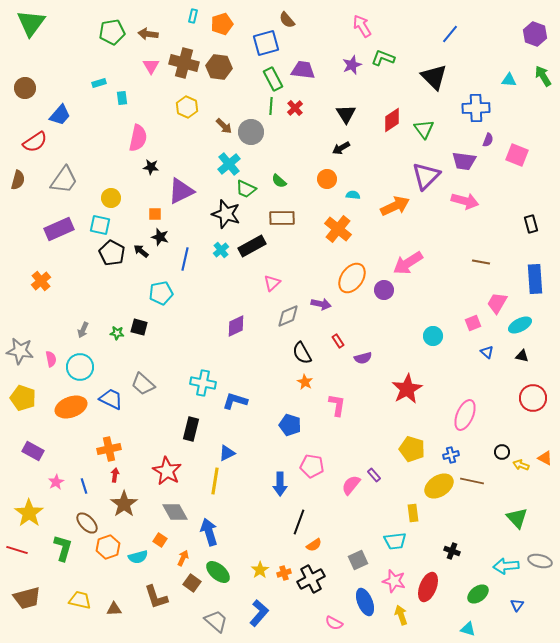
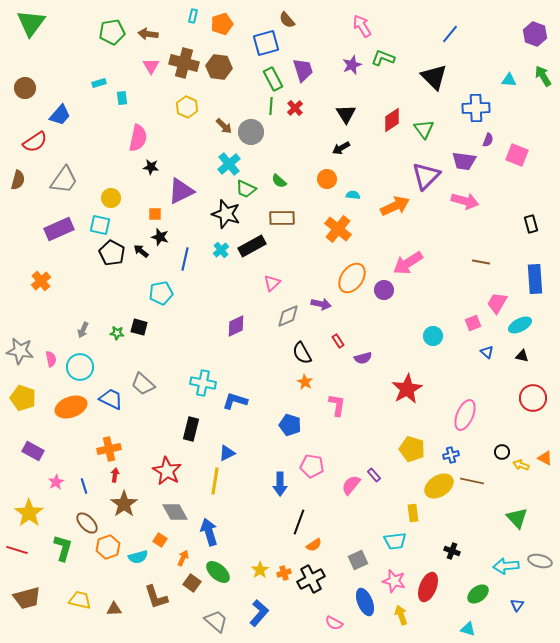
purple trapezoid at (303, 70): rotated 65 degrees clockwise
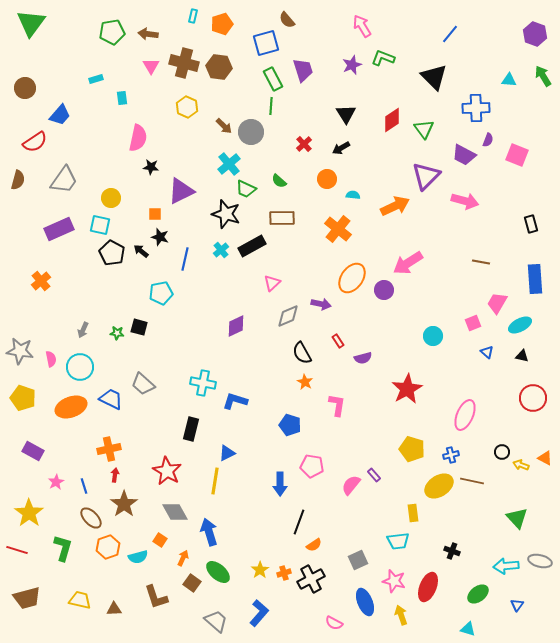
cyan rectangle at (99, 83): moved 3 px left, 4 px up
red cross at (295, 108): moved 9 px right, 36 px down
purple trapezoid at (464, 161): moved 6 px up; rotated 20 degrees clockwise
brown ellipse at (87, 523): moved 4 px right, 5 px up
cyan trapezoid at (395, 541): moved 3 px right
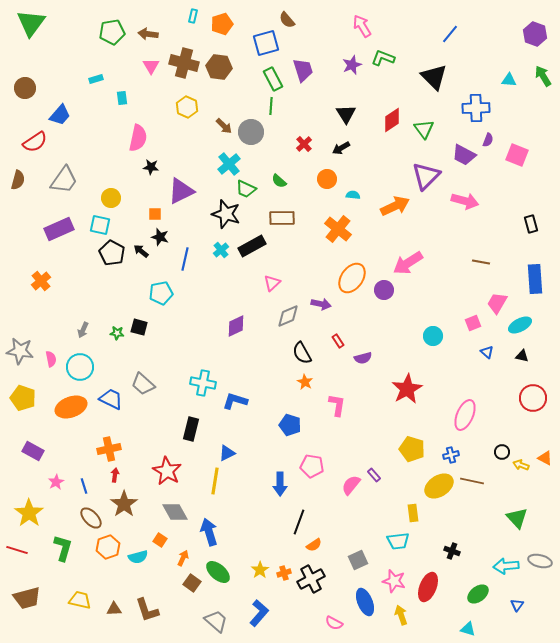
brown L-shape at (156, 597): moved 9 px left, 13 px down
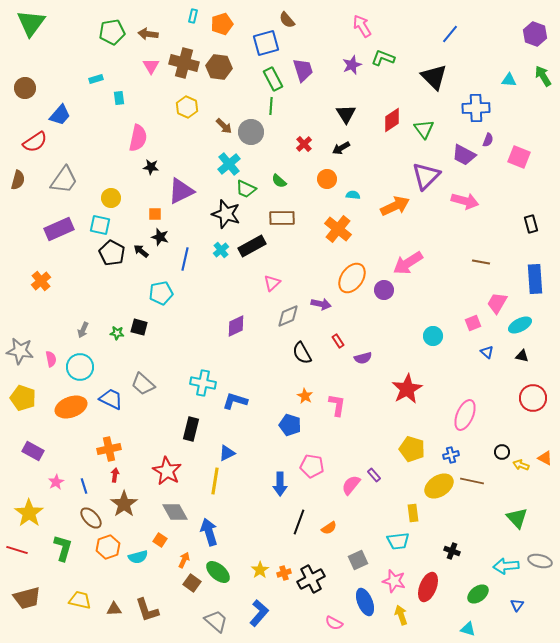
cyan rectangle at (122, 98): moved 3 px left
pink square at (517, 155): moved 2 px right, 2 px down
orange star at (305, 382): moved 14 px down
orange semicircle at (314, 545): moved 15 px right, 17 px up
orange arrow at (183, 558): moved 1 px right, 2 px down
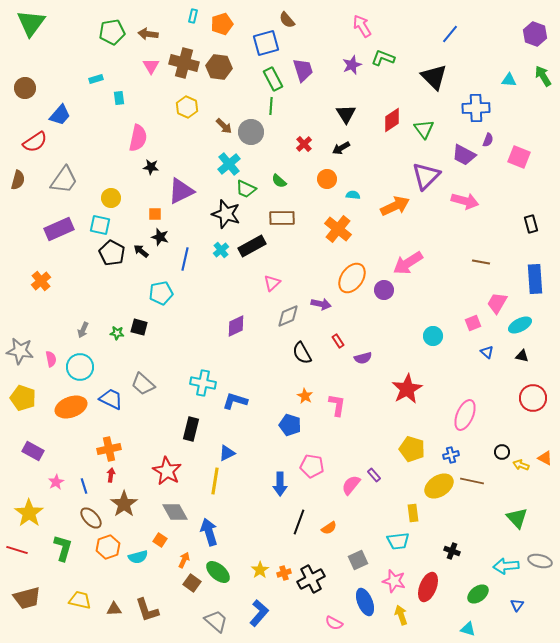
red arrow at (115, 475): moved 4 px left
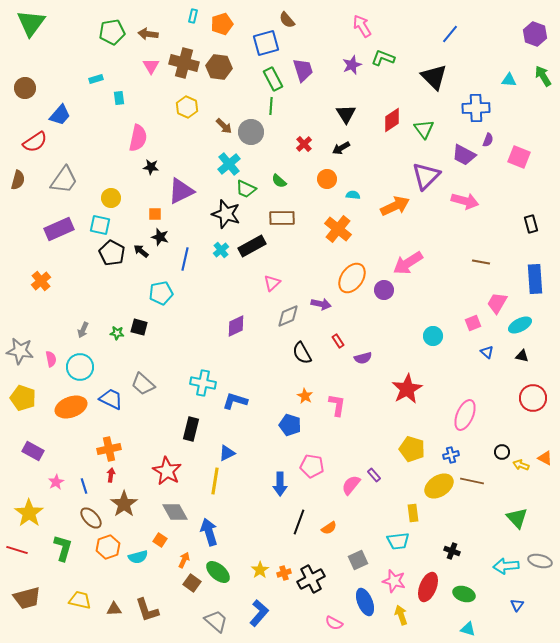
green ellipse at (478, 594): moved 14 px left; rotated 55 degrees clockwise
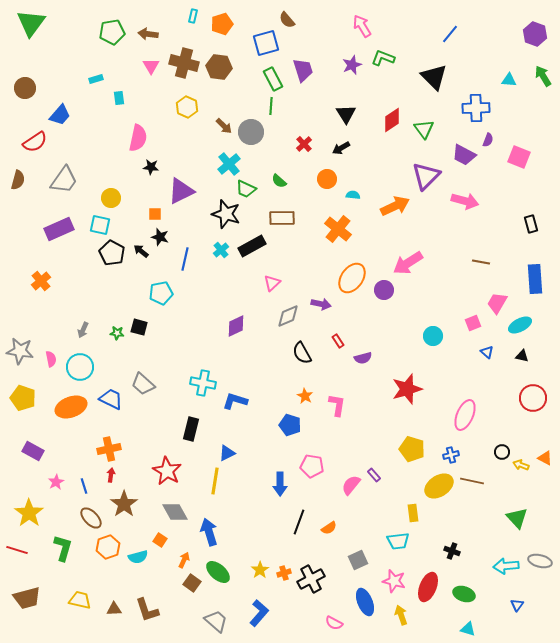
red star at (407, 389): rotated 12 degrees clockwise
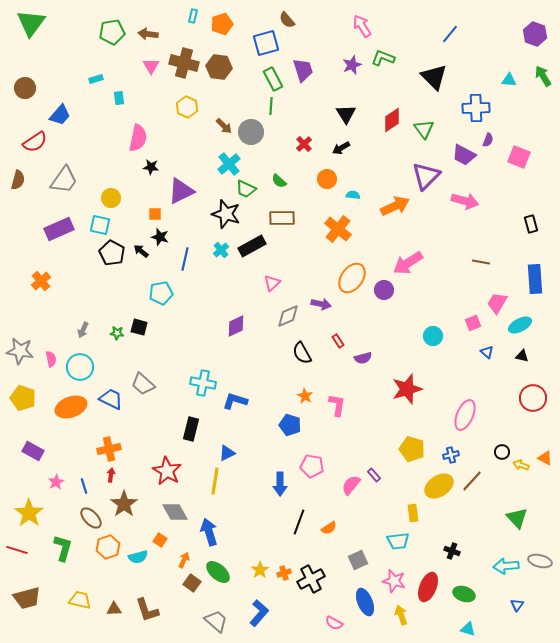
brown line at (472, 481): rotated 60 degrees counterclockwise
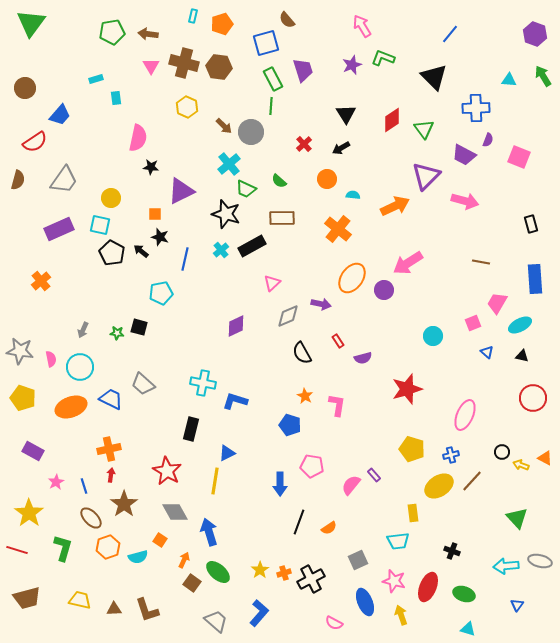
cyan rectangle at (119, 98): moved 3 px left
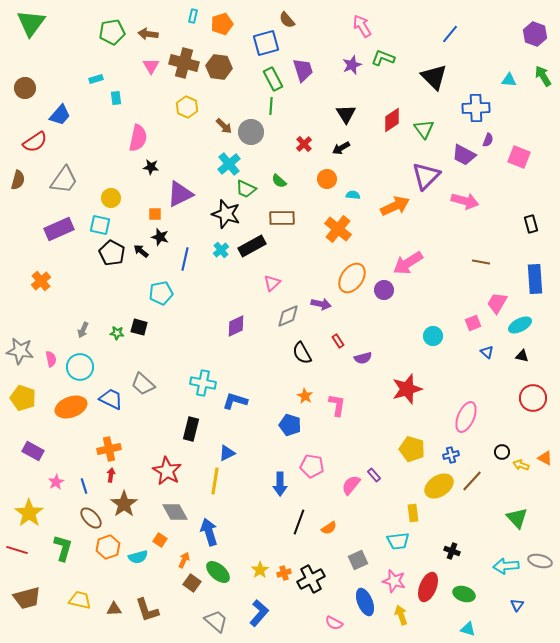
purple triangle at (181, 191): moved 1 px left, 3 px down
pink ellipse at (465, 415): moved 1 px right, 2 px down
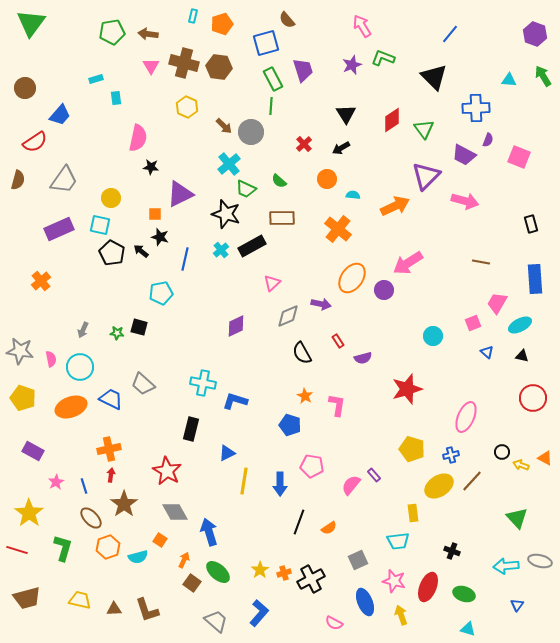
yellow line at (215, 481): moved 29 px right
